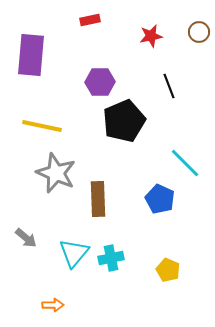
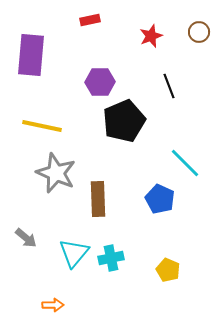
red star: rotated 10 degrees counterclockwise
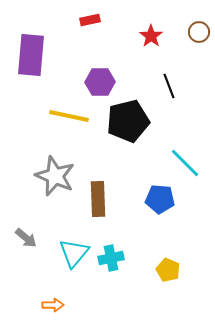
red star: rotated 15 degrees counterclockwise
black pentagon: moved 4 px right; rotated 9 degrees clockwise
yellow line: moved 27 px right, 10 px up
gray star: moved 1 px left, 3 px down
blue pentagon: rotated 20 degrees counterclockwise
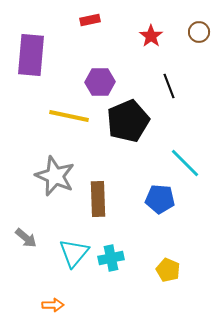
black pentagon: rotated 9 degrees counterclockwise
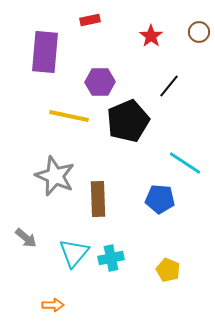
purple rectangle: moved 14 px right, 3 px up
black line: rotated 60 degrees clockwise
cyan line: rotated 12 degrees counterclockwise
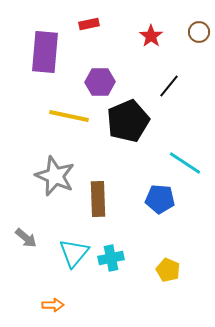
red rectangle: moved 1 px left, 4 px down
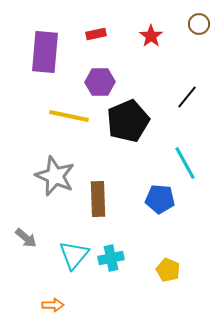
red rectangle: moved 7 px right, 10 px down
brown circle: moved 8 px up
black line: moved 18 px right, 11 px down
cyan line: rotated 28 degrees clockwise
cyan triangle: moved 2 px down
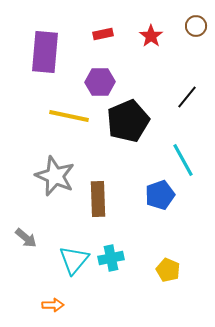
brown circle: moved 3 px left, 2 px down
red rectangle: moved 7 px right
cyan line: moved 2 px left, 3 px up
blue pentagon: moved 4 px up; rotated 24 degrees counterclockwise
cyan triangle: moved 5 px down
